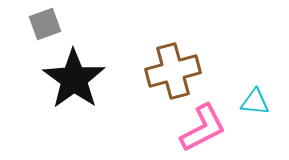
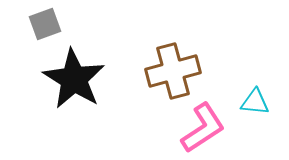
black star: rotated 4 degrees counterclockwise
pink L-shape: rotated 6 degrees counterclockwise
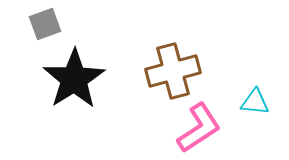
black star: rotated 8 degrees clockwise
pink L-shape: moved 4 px left
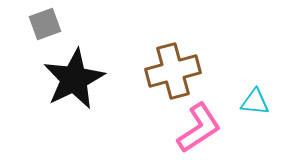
black star: rotated 6 degrees clockwise
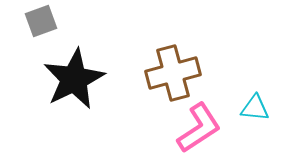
gray square: moved 4 px left, 3 px up
brown cross: moved 2 px down
cyan triangle: moved 6 px down
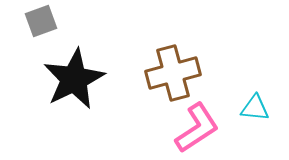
pink L-shape: moved 2 px left
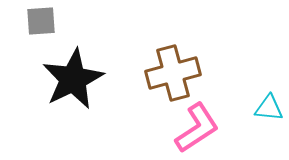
gray square: rotated 16 degrees clockwise
black star: moved 1 px left
cyan triangle: moved 14 px right
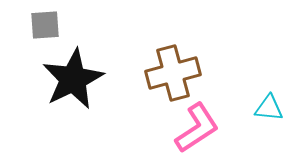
gray square: moved 4 px right, 4 px down
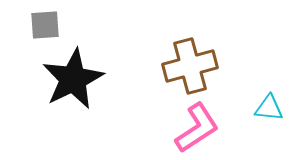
brown cross: moved 17 px right, 7 px up
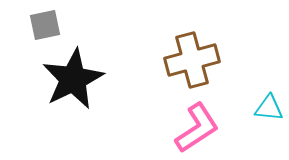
gray square: rotated 8 degrees counterclockwise
brown cross: moved 2 px right, 6 px up
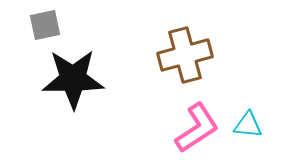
brown cross: moved 7 px left, 5 px up
black star: rotated 26 degrees clockwise
cyan triangle: moved 21 px left, 17 px down
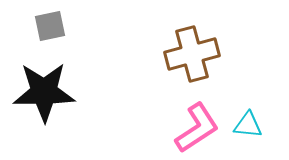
gray square: moved 5 px right, 1 px down
brown cross: moved 7 px right, 1 px up
black star: moved 29 px left, 13 px down
